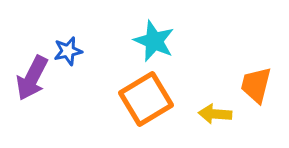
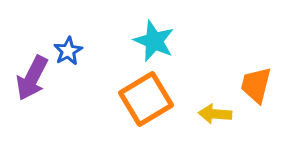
blue star: rotated 16 degrees counterclockwise
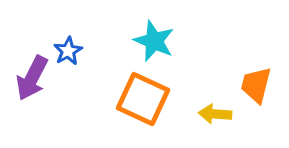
orange square: moved 3 px left; rotated 34 degrees counterclockwise
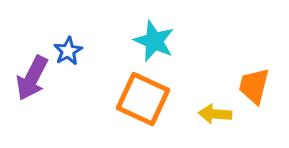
orange trapezoid: moved 2 px left, 1 px down
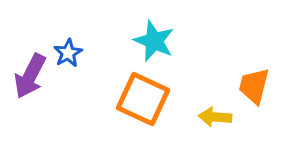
blue star: moved 2 px down
purple arrow: moved 2 px left, 2 px up
yellow arrow: moved 3 px down
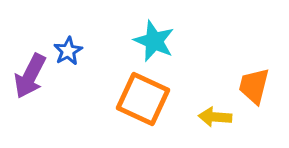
blue star: moved 2 px up
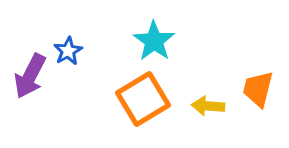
cyan star: rotated 12 degrees clockwise
orange trapezoid: moved 4 px right, 3 px down
orange square: rotated 34 degrees clockwise
yellow arrow: moved 7 px left, 11 px up
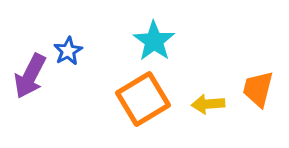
yellow arrow: moved 2 px up; rotated 8 degrees counterclockwise
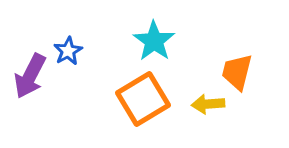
orange trapezoid: moved 21 px left, 17 px up
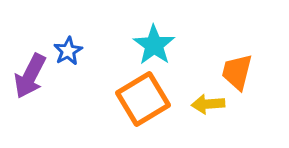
cyan star: moved 4 px down
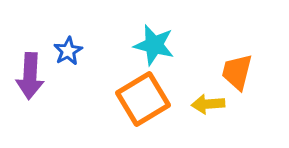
cyan star: rotated 21 degrees counterclockwise
purple arrow: rotated 24 degrees counterclockwise
